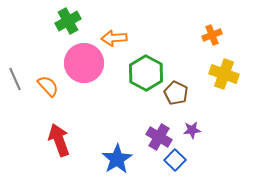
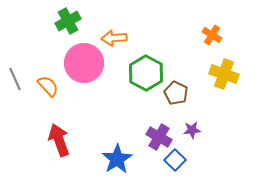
orange cross: rotated 36 degrees counterclockwise
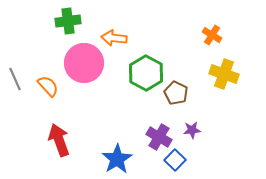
green cross: rotated 20 degrees clockwise
orange arrow: rotated 10 degrees clockwise
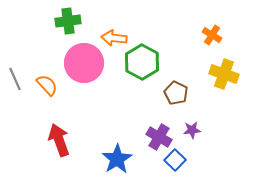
green hexagon: moved 4 px left, 11 px up
orange semicircle: moved 1 px left, 1 px up
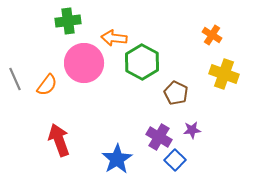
orange semicircle: rotated 80 degrees clockwise
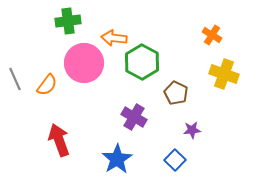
purple cross: moved 25 px left, 20 px up
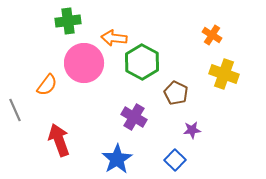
gray line: moved 31 px down
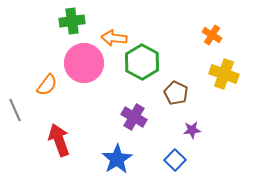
green cross: moved 4 px right
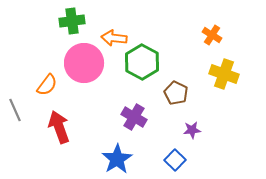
red arrow: moved 13 px up
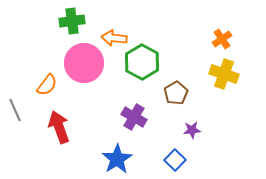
orange cross: moved 10 px right, 4 px down; rotated 24 degrees clockwise
brown pentagon: rotated 15 degrees clockwise
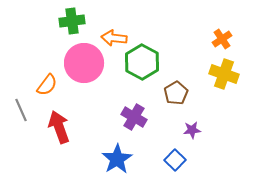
gray line: moved 6 px right
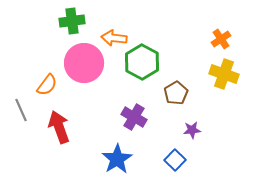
orange cross: moved 1 px left
